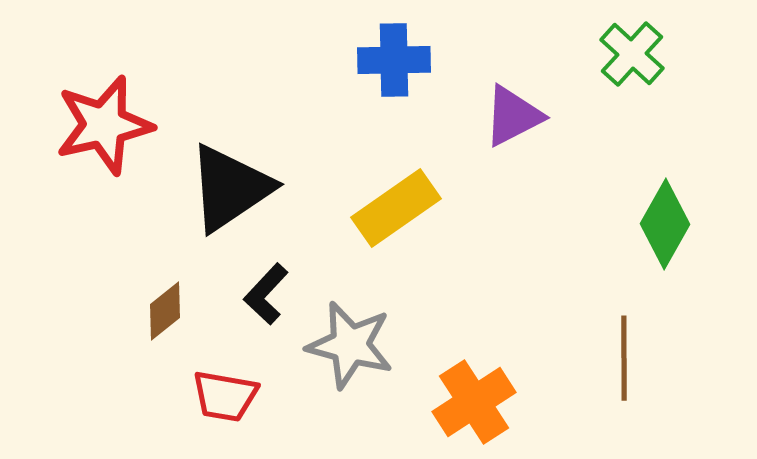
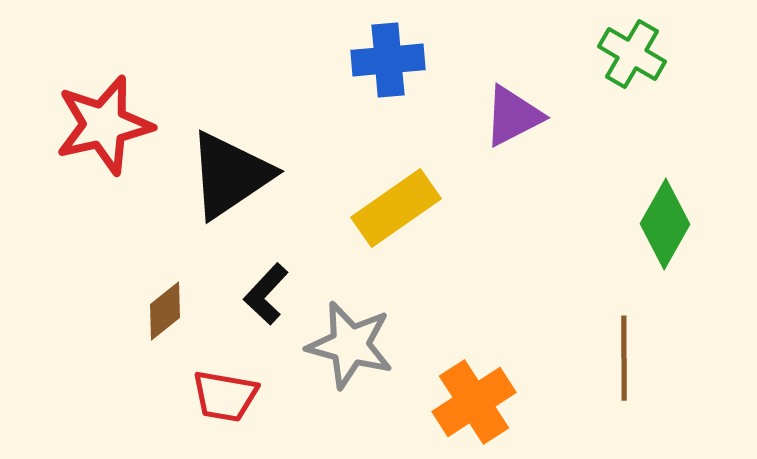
green cross: rotated 12 degrees counterclockwise
blue cross: moved 6 px left; rotated 4 degrees counterclockwise
black triangle: moved 13 px up
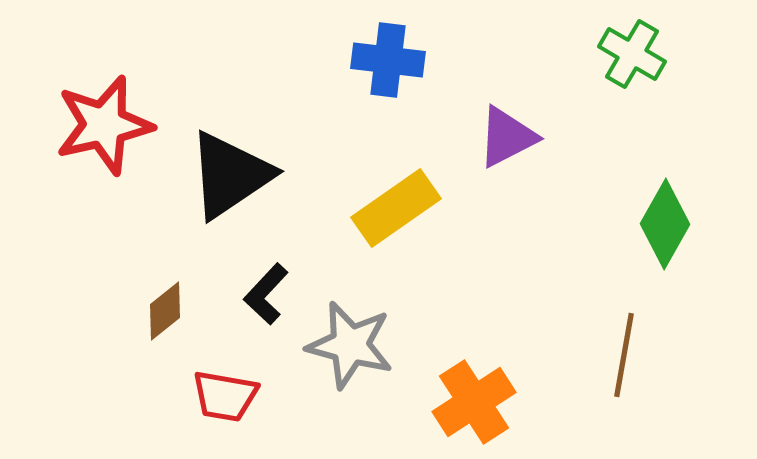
blue cross: rotated 12 degrees clockwise
purple triangle: moved 6 px left, 21 px down
brown line: moved 3 px up; rotated 10 degrees clockwise
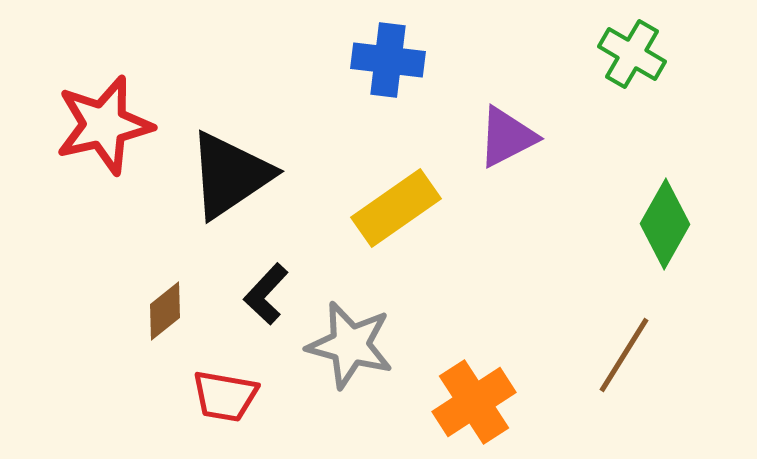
brown line: rotated 22 degrees clockwise
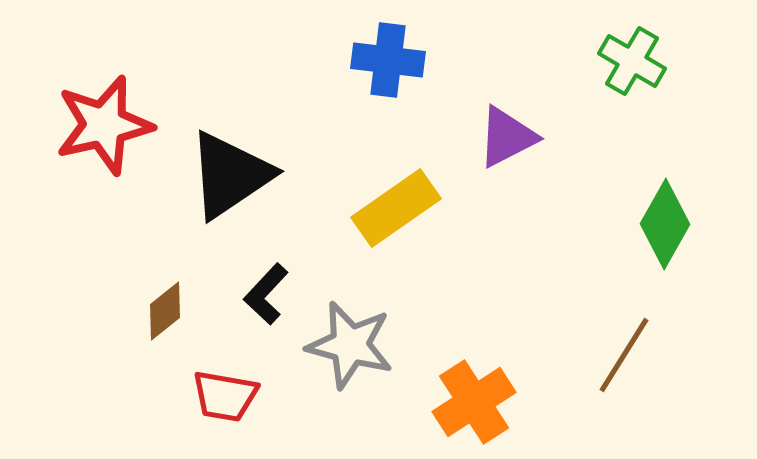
green cross: moved 7 px down
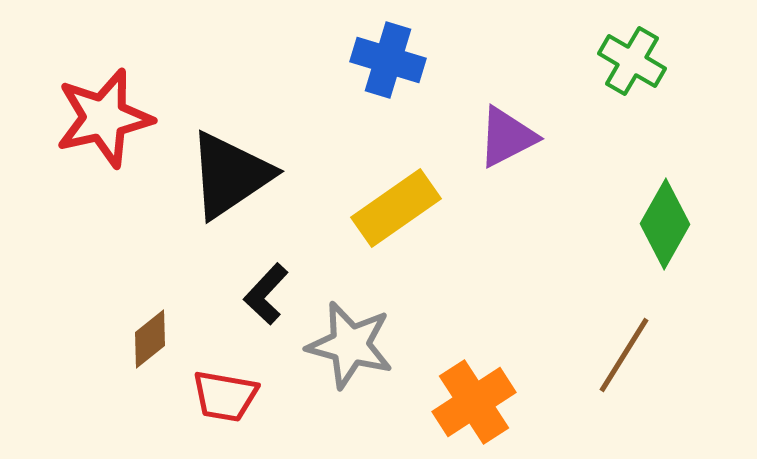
blue cross: rotated 10 degrees clockwise
red star: moved 7 px up
brown diamond: moved 15 px left, 28 px down
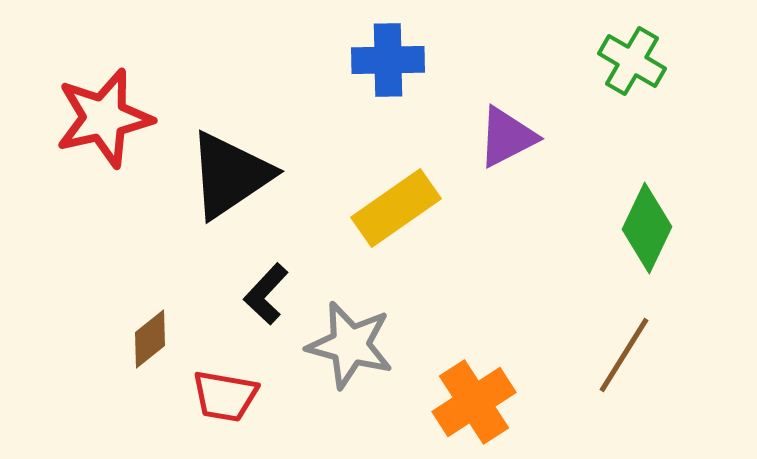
blue cross: rotated 18 degrees counterclockwise
green diamond: moved 18 px left, 4 px down; rotated 4 degrees counterclockwise
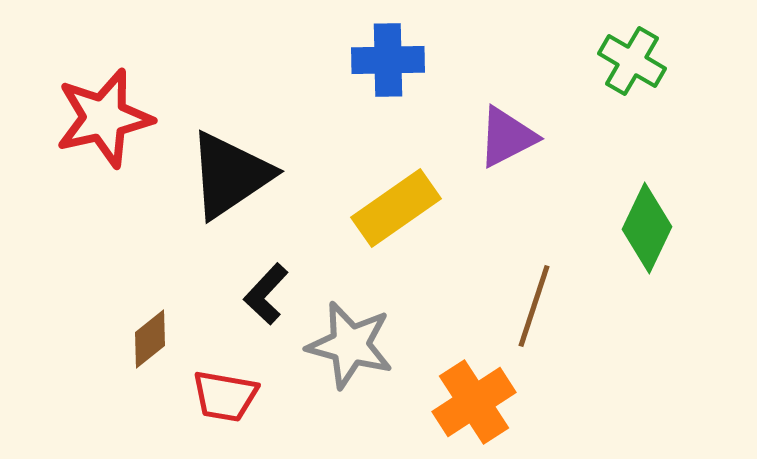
brown line: moved 90 px left, 49 px up; rotated 14 degrees counterclockwise
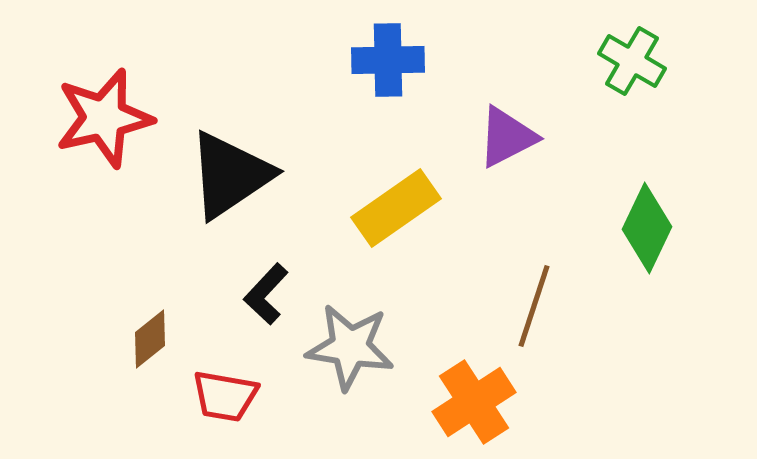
gray star: moved 2 px down; rotated 6 degrees counterclockwise
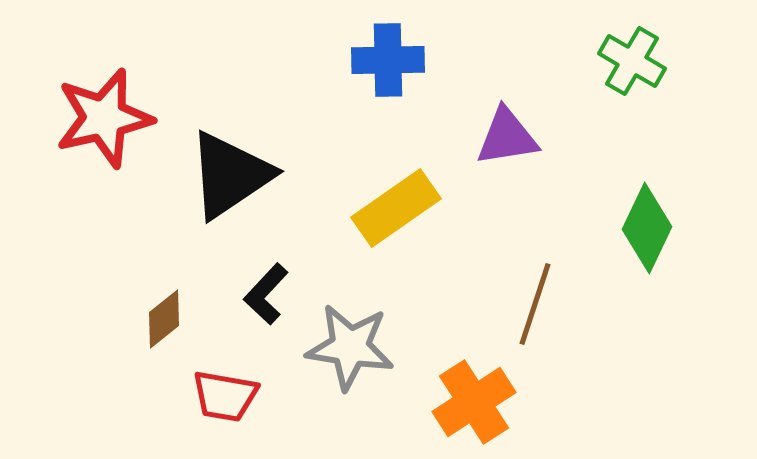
purple triangle: rotated 18 degrees clockwise
brown line: moved 1 px right, 2 px up
brown diamond: moved 14 px right, 20 px up
